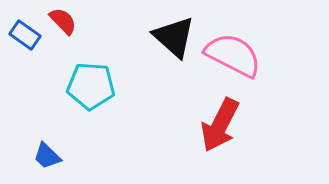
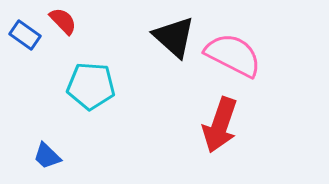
red arrow: rotated 8 degrees counterclockwise
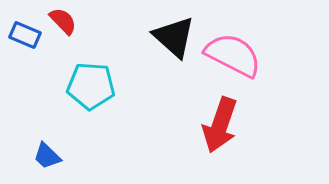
blue rectangle: rotated 12 degrees counterclockwise
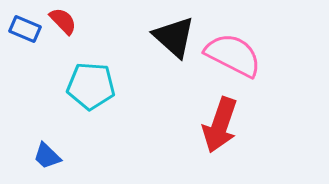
blue rectangle: moved 6 px up
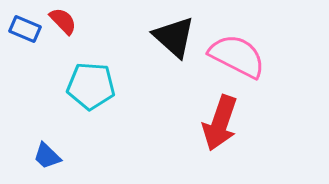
pink semicircle: moved 4 px right, 1 px down
red arrow: moved 2 px up
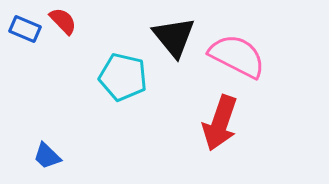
black triangle: rotated 9 degrees clockwise
cyan pentagon: moved 32 px right, 9 px up; rotated 9 degrees clockwise
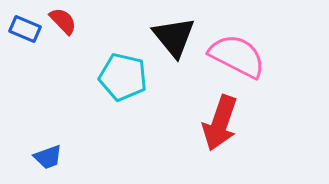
blue trapezoid: moved 1 px right, 1 px down; rotated 64 degrees counterclockwise
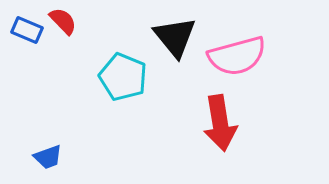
blue rectangle: moved 2 px right, 1 px down
black triangle: moved 1 px right
pink semicircle: rotated 138 degrees clockwise
cyan pentagon: rotated 9 degrees clockwise
red arrow: rotated 28 degrees counterclockwise
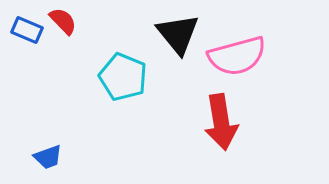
black triangle: moved 3 px right, 3 px up
red arrow: moved 1 px right, 1 px up
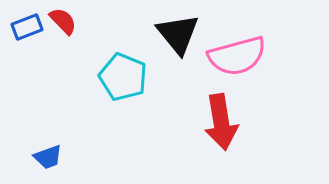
blue rectangle: moved 3 px up; rotated 44 degrees counterclockwise
